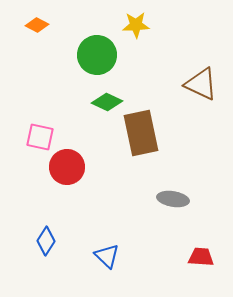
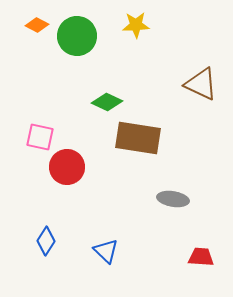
green circle: moved 20 px left, 19 px up
brown rectangle: moved 3 px left, 5 px down; rotated 69 degrees counterclockwise
blue triangle: moved 1 px left, 5 px up
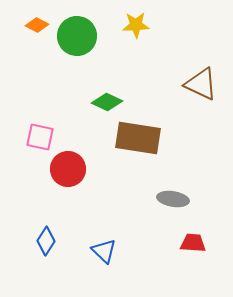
red circle: moved 1 px right, 2 px down
blue triangle: moved 2 px left
red trapezoid: moved 8 px left, 14 px up
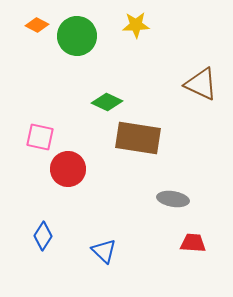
blue diamond: moved 3 px left, 5 px up
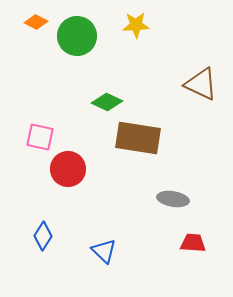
orange diamond: moved 1 px left, 3 px up
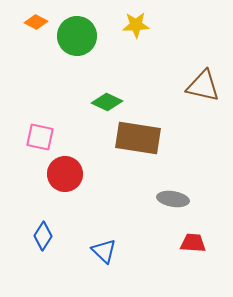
brown triangle: moved 2 px right, 2 px down; rotated 12 degrees counterclockwise
red circle: moved 3 px left, 5 px down
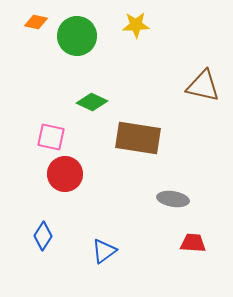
orange diamond: rotated 15 degrees counterclockwise
green diamond: moved 15 px left
pink square: moved 11 px right
blue triangle: rotated 40 degrees clockwise
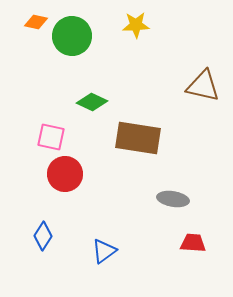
green circle: moved 5 px left
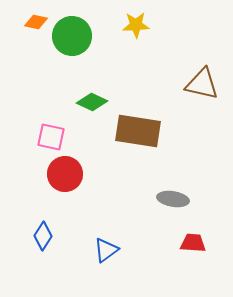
brown triangle: moved 1 px left, 2 px up
brown rectangle: moved 7 px up
blue triangle: moved 2 px right, 1 px up
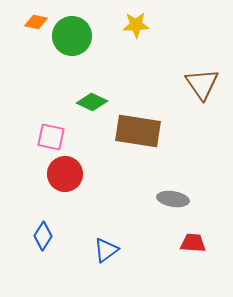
brown triangle: rotated 42 degrees clockwise
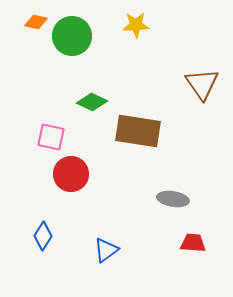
red circle: moved 6 px right
